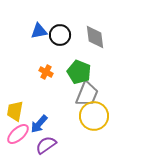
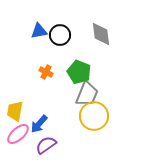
gray diamond: moved 6 px right, 3 px up
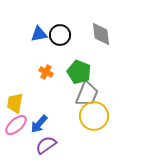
blue triangle: moved 3 px down
yellow trapezoid: moved 8 px up
pink ellipse: moved 2 px left, 9 px up
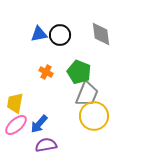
purple semicircle: rotated 25 degrees clockwise
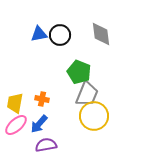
orange cross: moved 4 px left, 27 px down; rotated 16 degrees counterclockwise
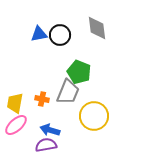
gray diamond: moved 4 px left, 6 px up
gray trapezoid: moved 19 px left, 2 px up
blue arrow: moved 11 px right, 6 px down; rotated 66 degrees clockwise
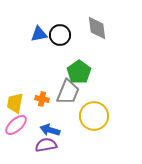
green pentagon: rotated 15 degrees clockwise
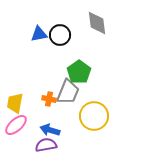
gray diamond: moved 5 px up
orange cross: moved 7 px right
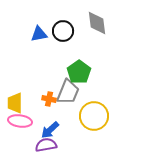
black circle: moved 3 px right, 4 px up
yellow trapezoid: rotated 10 degrees counterclockwise
pink ellipse: moved 4 px right, 4 px up; rotated 50 degrees clockwise
blue arrow: rotated 60 degrees counterclockwise
